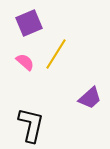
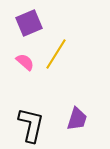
purple trapezoid: moved 13 px left, 21 px down; rotated 30 degrees counterclockwise
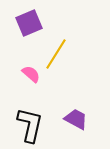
pink semicircle: moved 6 px right, 12 px down
purple trapezoid: moved 1 px left; rotated 80 degrees counterclockwise
black L-shape: moved 1 px left
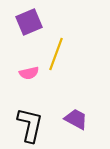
purple square: moved 1 px up
yellow line: rotated 12 degrees counterclockwise
pink semicircle: moved 2 px left, 1 px up; rotated 126 degrees clockwise
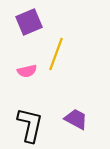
pink semicircle: moved 2 px left, 2 px up
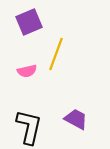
black L-shape: moved 1 px left, 2 px down
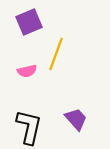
purple trapezoid: rotated 20 degrees clockwise
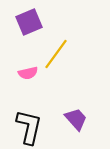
yellow line: rotated 16 degrees clockwise
pink semicircle: moved 1 px right, 2 px down
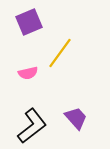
yellow line: moved 4 px right, 1 px up
purple trapezoid: moved 1 px up
black L-shape: moved 3 px right, 1 px up; rotated 39 degrees clockwise
